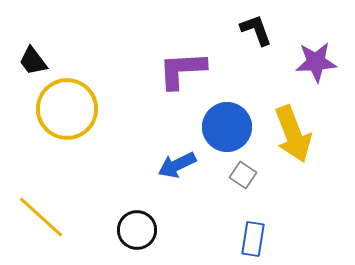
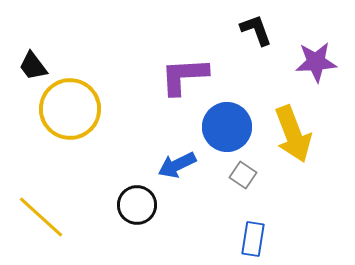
black trapezoid: moved 5 px down
purple L-shape: moved 2 px right, 6 px down
yellow circle: moved 3 px right
black circle: moved 25 px up
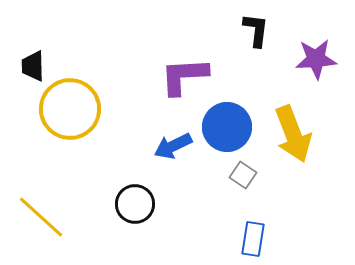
black L-shape: rotated 27 degrees clockwise
purple star: moved 3 px up
black trapezoid: rotated 36 degrees clockwise
blue arrow: moved 4 px left, 19 px up
black circle: moved 2 px left, 1 px up
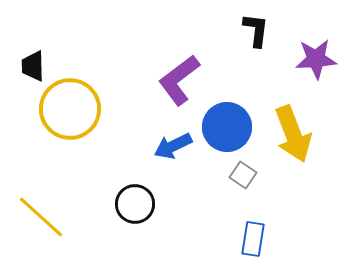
purple L-shape: moved 5 px left, 4 px down; rotated 34 degrees counterclockwise
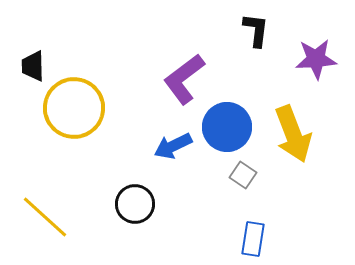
purple L-shape: moved 5 px right, 1 px up
yellow circle: moved 4 px right, 1 px up
yellow line: moved 4 px right
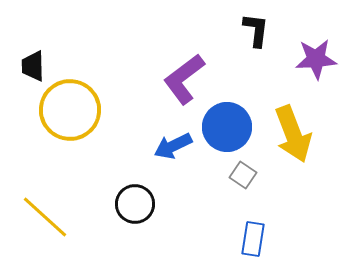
yellow circle: moved 4 px left, 2 px down
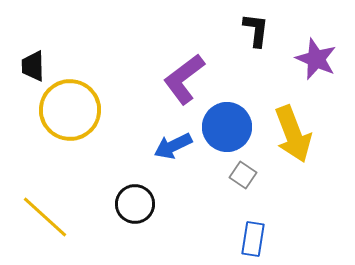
purple star: rotated 27 degrees clockwise
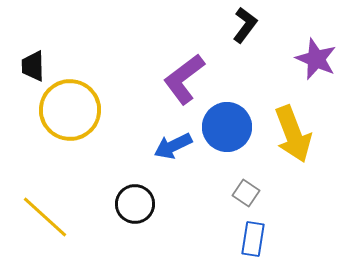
black L-shape: moved 11 px left, 5 px up; rotated 30 degrees clockwise
gray square: moved 3 px right, 18 px down
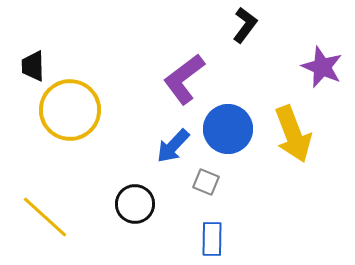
purple star: moved 6 px right, 8 px down
blue circle: moved 1 px right, 2 px down
blue arrow: rotated 21 degrees counterclockwise
gray square: moved 40 px left, 11 px up; rotated 12 degrees counterclockwise
blue rectangle: moved 41 px left; rotated 8 degrees counterclockwise
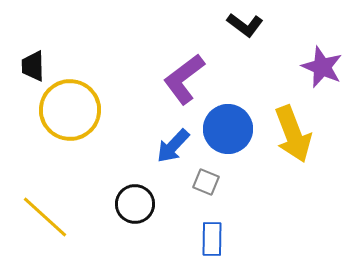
black L-shape: rotated 90 degrees clockwise
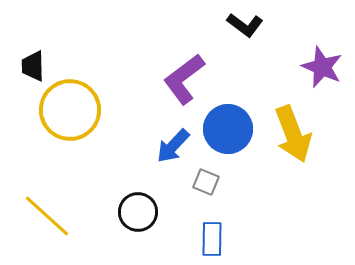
black circle: moved 3 px right, 8 px down
yellow line: moved 2 px right, 1 px up
